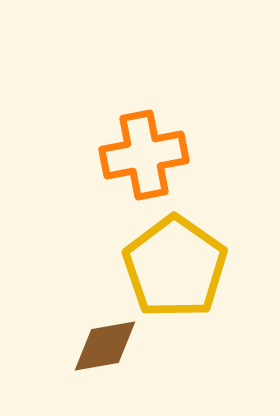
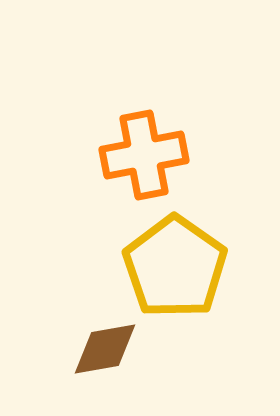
brown diamond: moved 3 px down
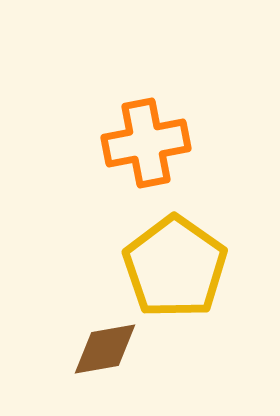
orange cross: moved 2 px right, 12 px up
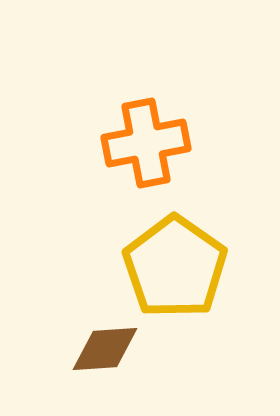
brown diamond: rotated 6 degrees clockwise
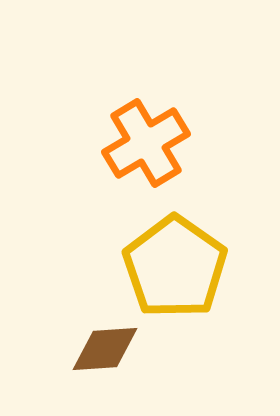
orange cross: rotated 20 degrees counterclockwise
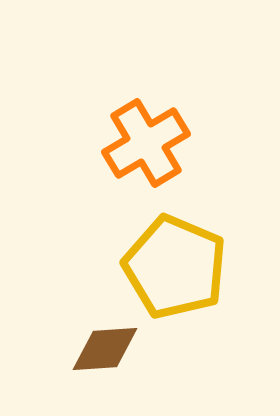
yellow pentagon: rotated 12 degrees counterclockwise
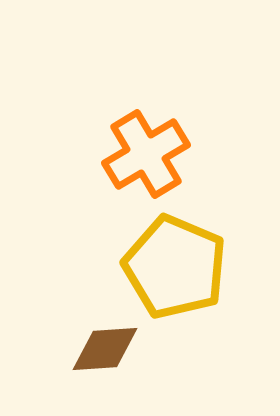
orange cross: moved 11 px down
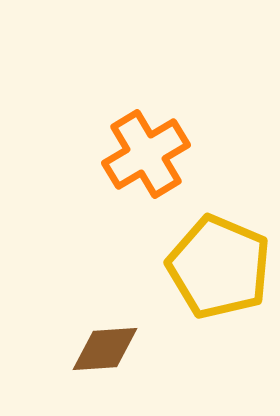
yellow pentagon: moved 44 px right
